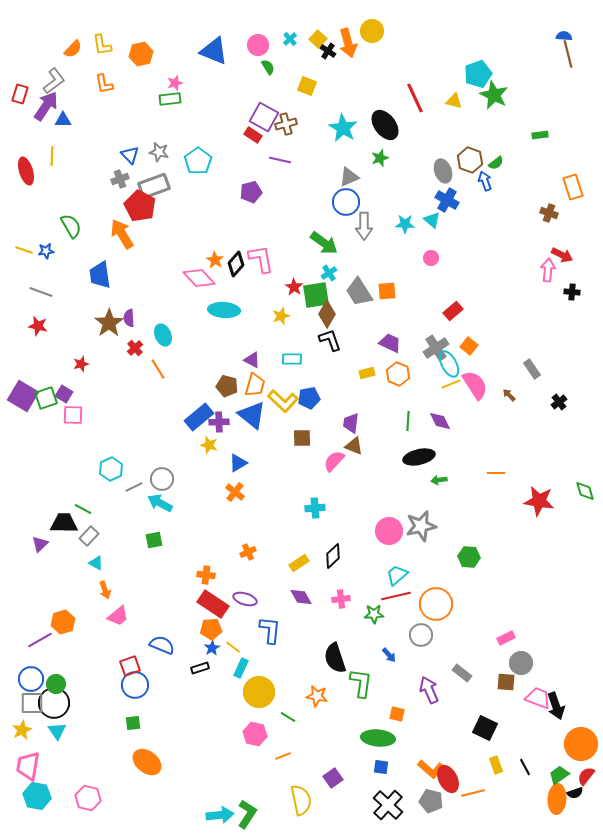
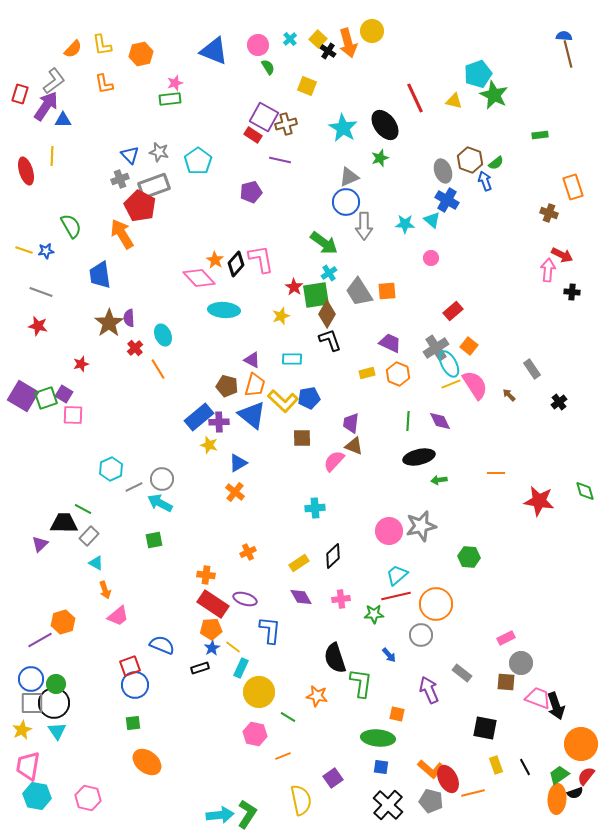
black square at (485, 728): rotated 15 degrees counterclockwise
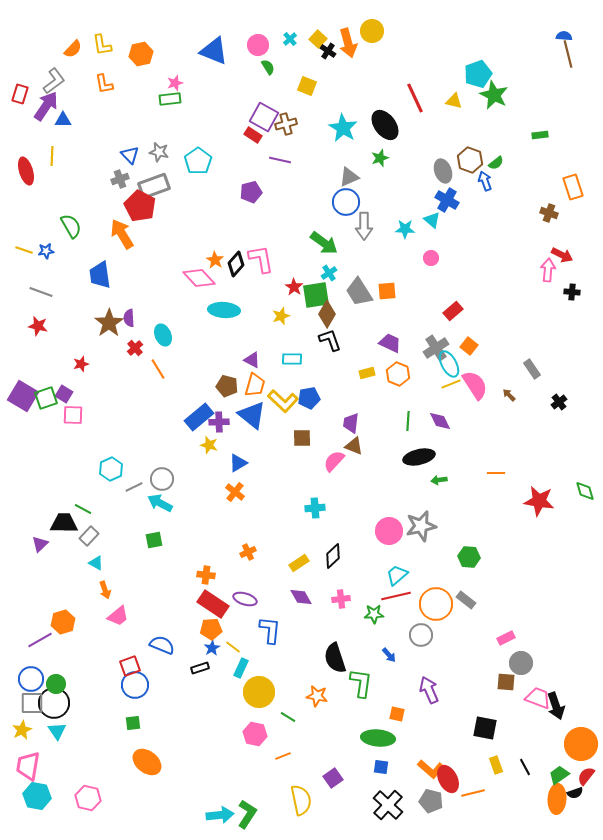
cyan star at (405, 224): moved 5 px down
gray rectangle at (462, 673): moved 4 px right, 73 px up
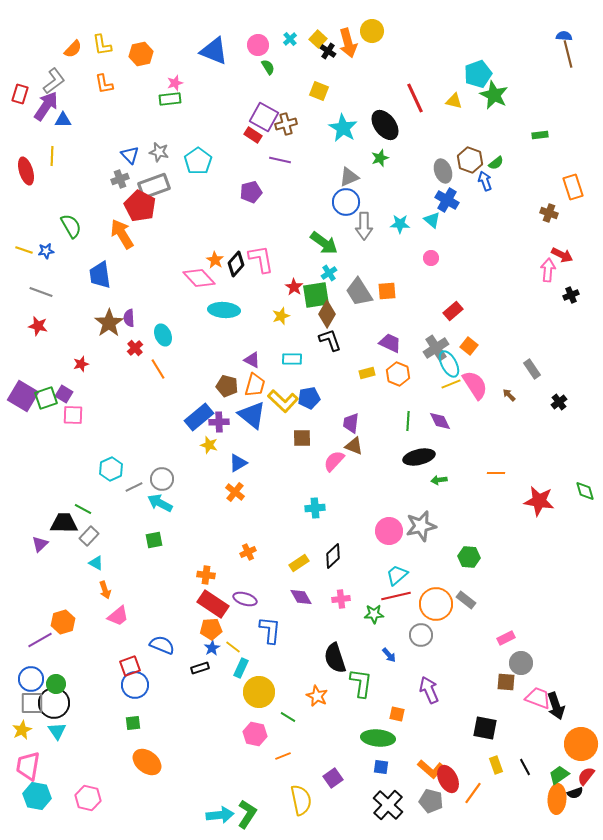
yellow square at (307, 86): moved 12 px right, 5 px down
cyan star at (405, 229): moved 5 px left, 5 px up
black cross at (572, 292): moved 1 px left, 3 px down; rotated 28 degrees counterclockwise
orange star at (317, 696): rotated 15 degrees clockwise
orange line at (473, 793): rotated 40 degrees counterclockwise
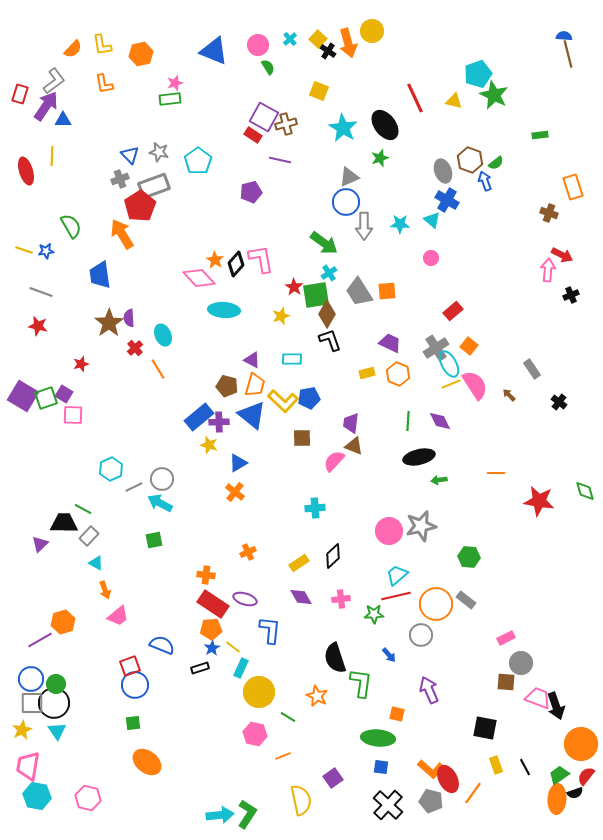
red pentagon at (140, 206): rotated 12 degrees clockwise
black cross at (559, 402): rotated 14 degrees counterclockwise
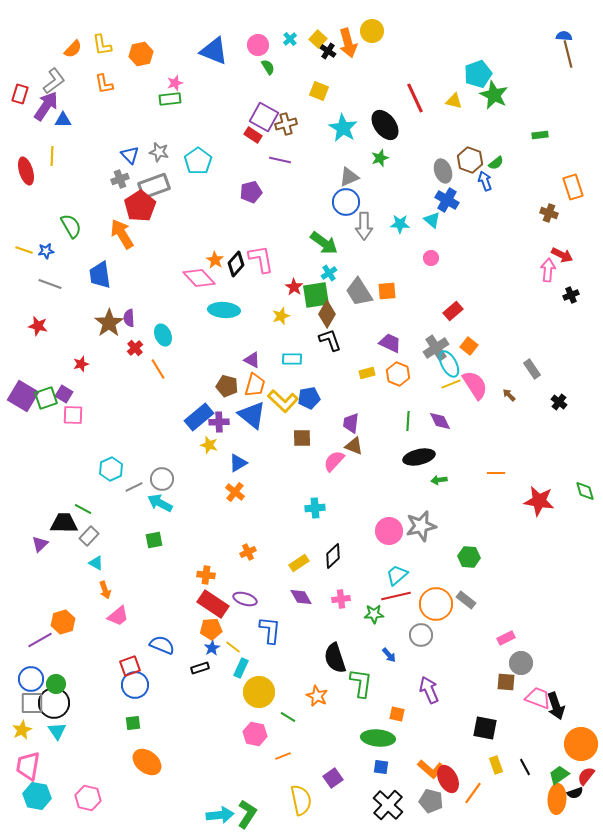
gray line at (41, 292): moved 9 px right, 8 px up
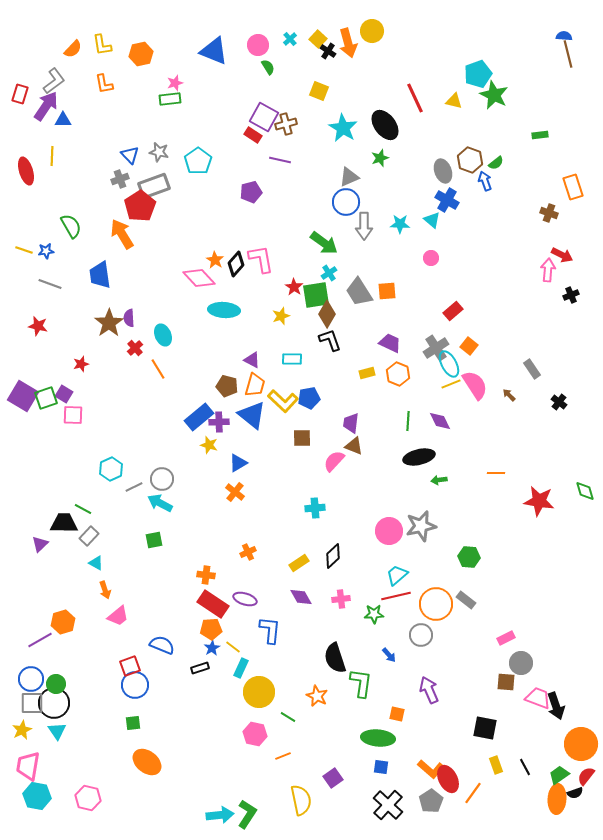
gray pentagon at (431, 801): rotated 25 degrees clockwise
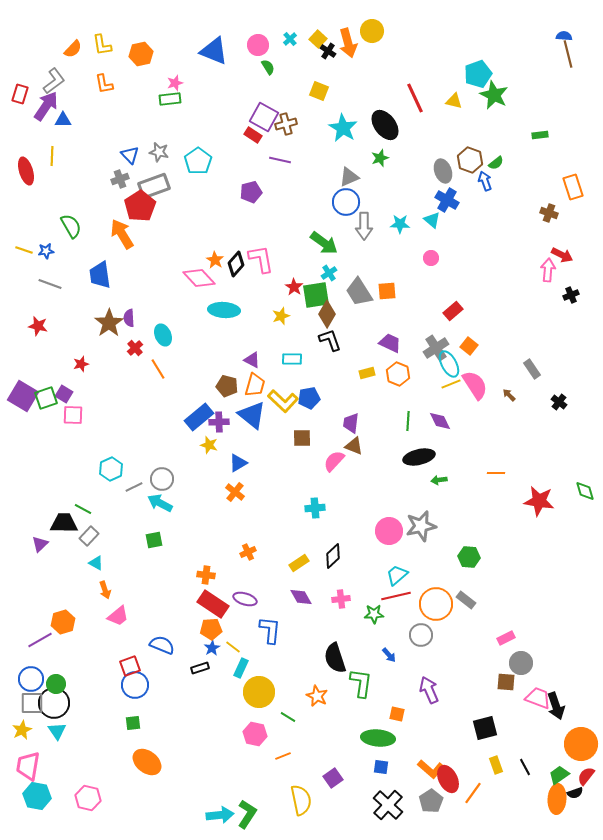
black square at (485, 728): rotated 25 degrees counterclockwise
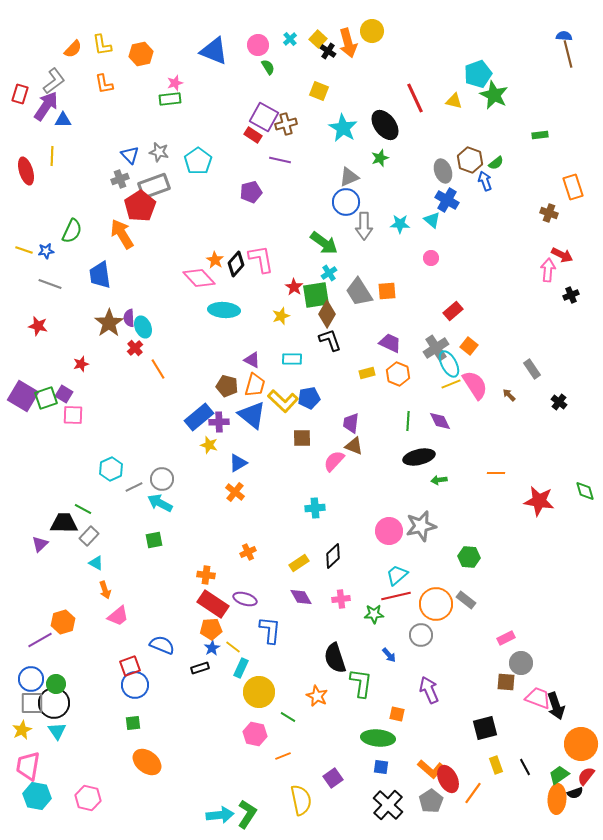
green semicircle at (71, 226): moved 1 px right, 5 px down; rotated 55 degrees clockwise
cyan ellipse at (163, 335): moved 20 px left, 8 px up
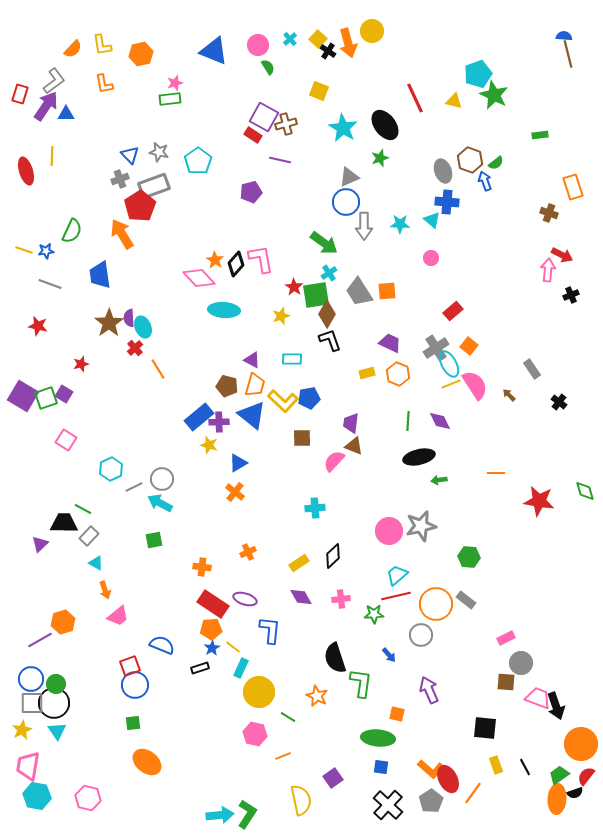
blue triangle at (63, 120): moved 3 px right, 6 px up
blue cross at (447, 200): moved 2 px down; rotated 25 degrees counterclockwise
pink square at (73, 415): moved 7 px left, 25 px down; rotated 30 degrees clockwise
orange cross at (206, 575): moved 4 px left, 8 px up
black square at (485, 728): rotated 20 degrees clockwise
